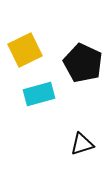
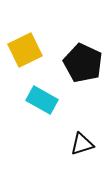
cyan rectangle: moved 3 px right, 6 px down; rotated 44 degrees clockwise
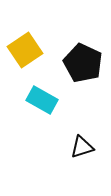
yellow square: rotated 8 degrees counterclockwise
black triangle: moved 3 px down
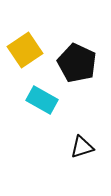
black pentagon: moved 6 px left
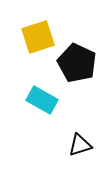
yellow square: moved 13 px right, 13 px up; rotated 16 degrees clockwise
black triangle: moved 2 px left, 2 px up
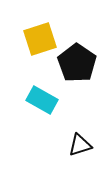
yellow square: moved 2 px right, 2 px down
black pentagon: rotated 9 degrees clockwise
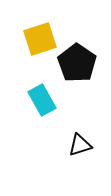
cyan rectangle: rotated 32 degrees clockwise
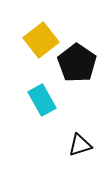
yellow square: moved 1 px right, 1 px down; rotated 20 degrees counterclockwise
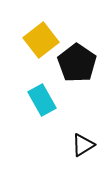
black triangle: moved 3 px right; rotated 15 degrees counterclockwise
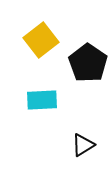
black pentagon: moved 11 px right
cyan rectangle: rotated 64 degrees counterclockwise
